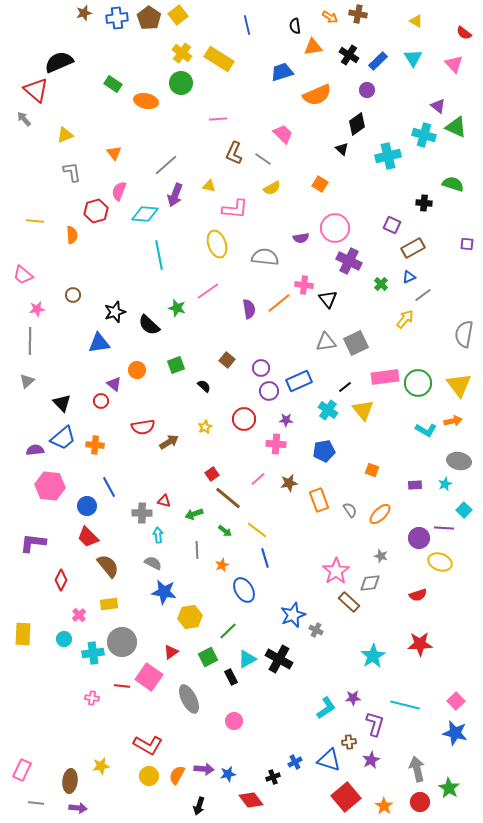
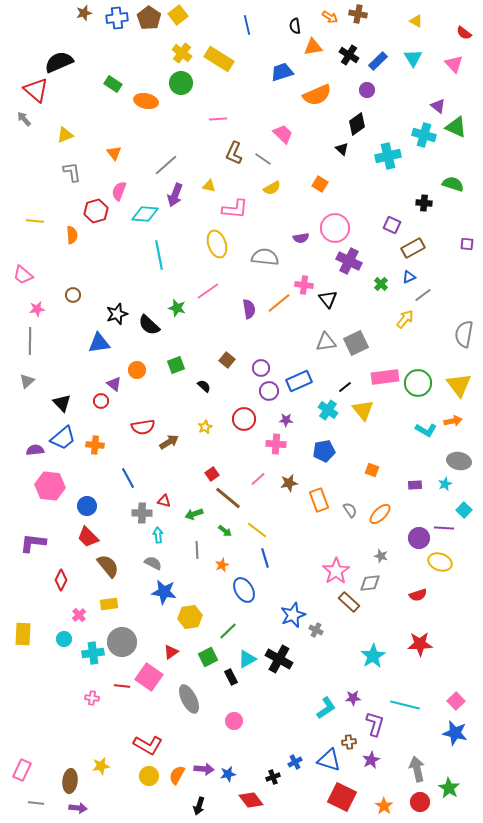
black star at (115, 312): moved 2 px right, 2 px down
blue line at (109, 487): moved 19 px right, 9 px up
red square at (346, 797): moved 4 px left; rotated 24 degrees counterclockwise
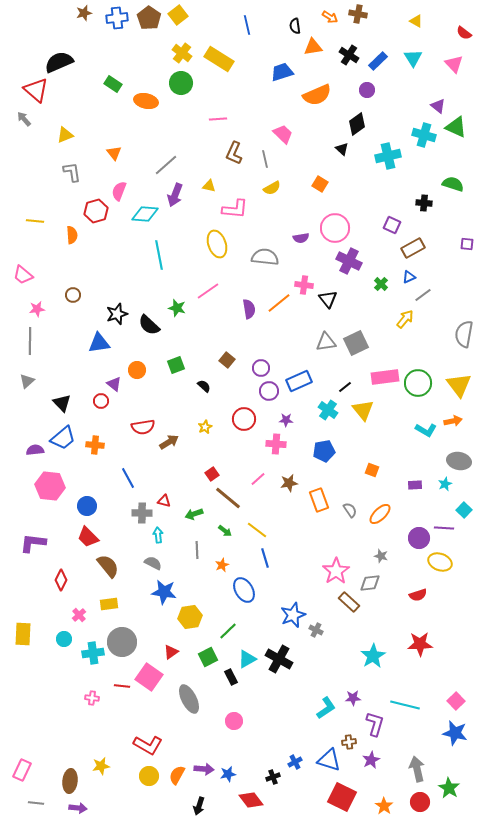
gray line at (263, 159): moved 2 px right; rotated 42 degrees clockwise
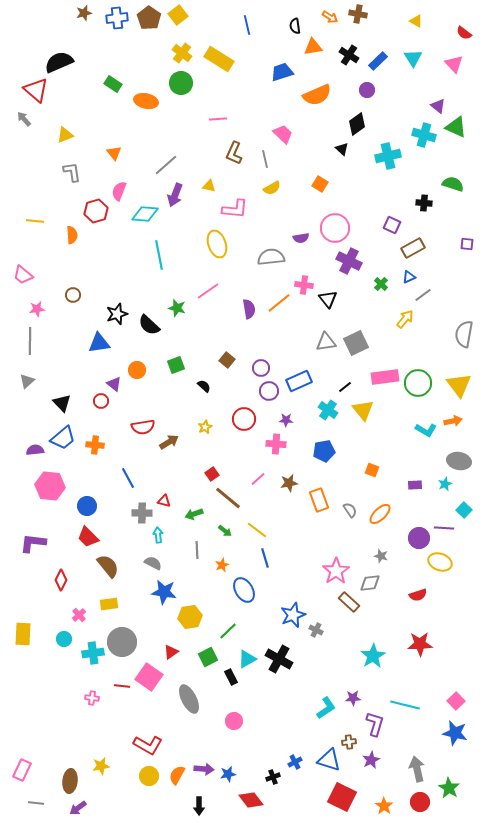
gray semicircle at (265, 257): moved 6 px right; rotated 12 degrees counterclockwise
black arrow at (199, 806): rotated 18 degrees counterclockwise
purple arrow at (78, 808): rotated 138 degrees clockwise
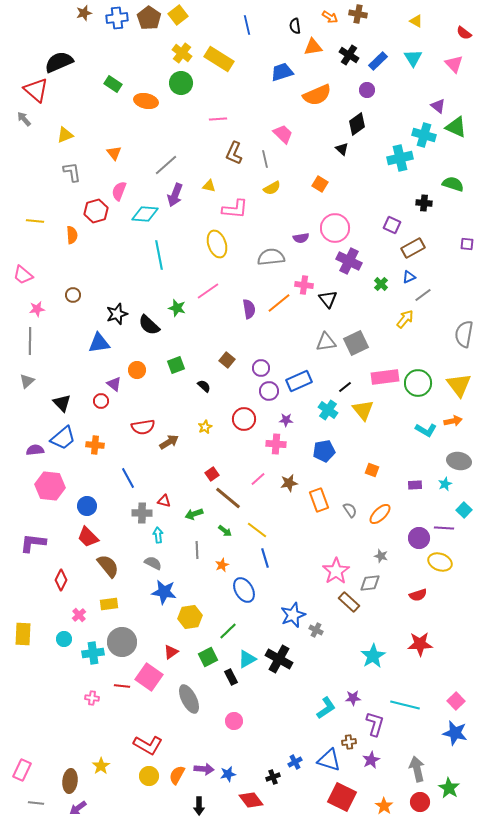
cyan cross at (388, 156): moved 12 px right, 2 px down
yellow star at (101, 766): rotated 24 degrees counterclockwise
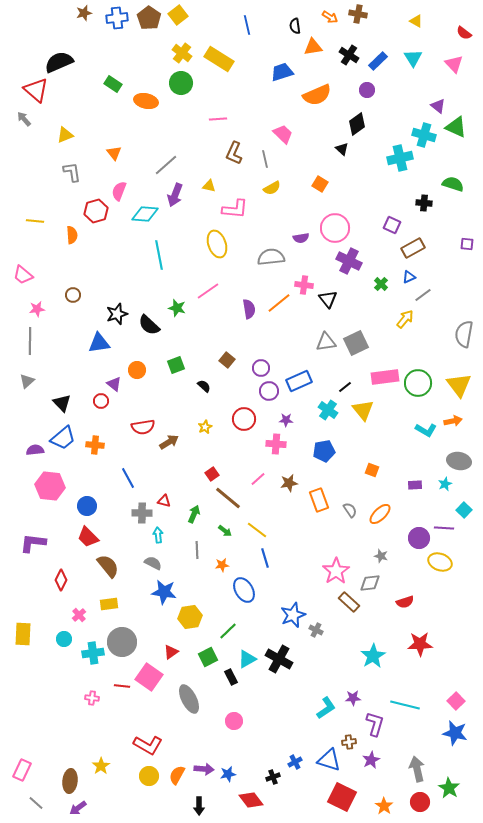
green arrow at (194, 514): rotated 132 degrees clockwise
orange star at (222, 565): rotated 16 degrees clockwise
red semicircle at (418, 595): moved 13 px left, 7 px down
gray line at (36, 803): rotated 35 degrees clockwise
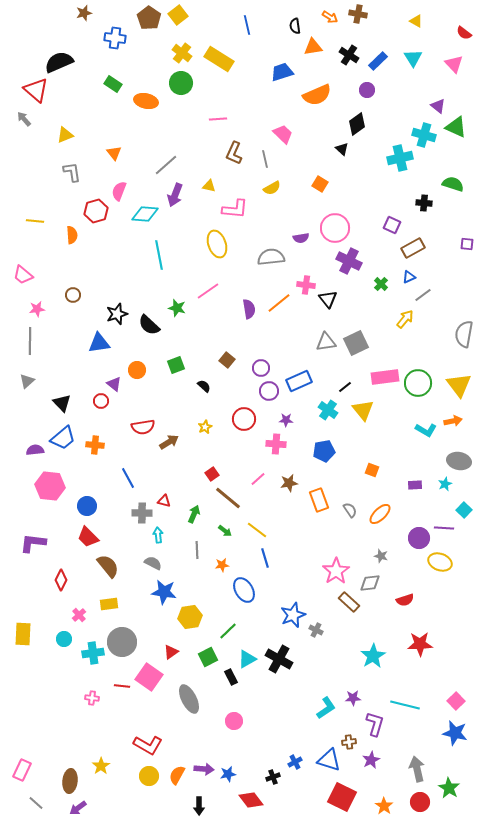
blue cross at (117, 18): moved 2 px left, 20 px down; rotated 15 degrees clockwise
pink cross at (304, 285): moved 2 px right
red semicircle at (405, 602): moved 2 px up
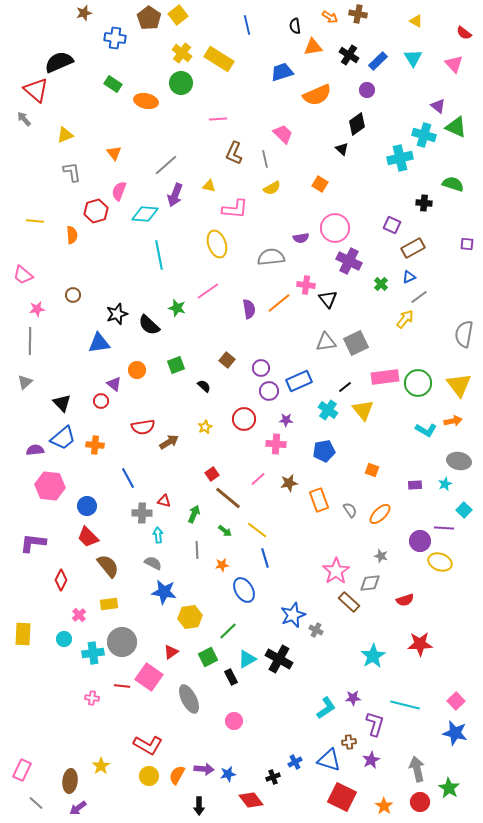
gray line at (423, 295): moved 4 px left, 2 px down
gray triangle at (27, 381): moved 2 px left, 1 px down
purple circle at (419, 538): moved 1 px right, 3 px down
